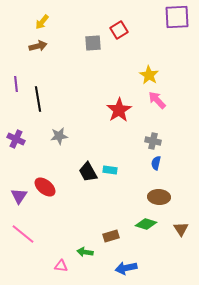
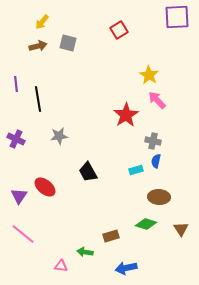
gray square: moved 25 px left; rotated 18 degrees clockwise
red star: moved 7 px right, 5 px down
blue semicircle: moved 2 px up
cyan rectangle: moved 26 px right; rotated 24 degrees counterclockwise
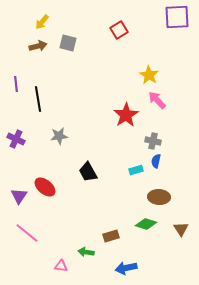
pink line: moved 4 px right, 1 px up
green arrow: moved 1 px right
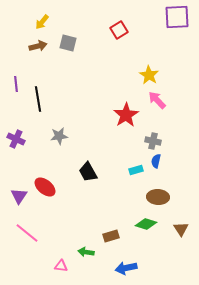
brown ellipse: moved 1 px left
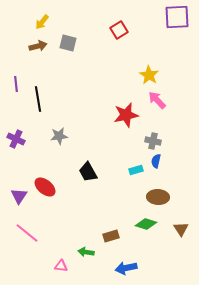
red star: rotated 20 degrees clockwise
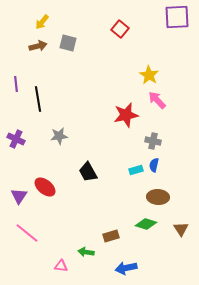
red square: moved 1 px right, 1 px up; rotated 18 degrees counterclockwise
blue semicircle: moved 2 px left, 4 px down
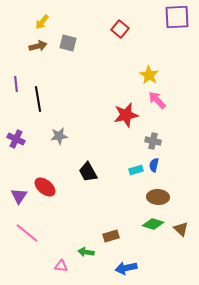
green diamond: moved 7 px right
brown triangle: rotated 14 degrees counterclockwise
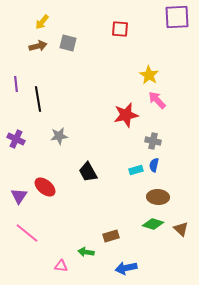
red square: rotated 36 degrees counterclockwise
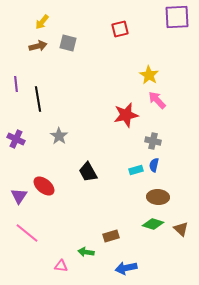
red square: rotated 18 degrees counterclockwise
gray star: rotated 30 degrees counterclockwise
red ellipse: moved 1 px left, 1 px up
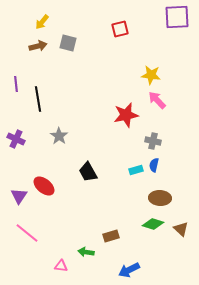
yellow star: moved 2 px right; rotated 24 degrees counterclockwise
brown ellipse: moved 2 px right, 1 px down
blue arrow: moved 3 px right, 2 px down; rotated 15 degrees counterclockwise
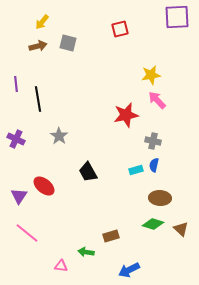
yellow star: rotated 18 degrees counterclockwise
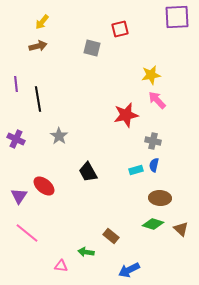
gray square: moved 24 px right, 5 px down
brown rectangle: rotated 56 degrees clockwise
